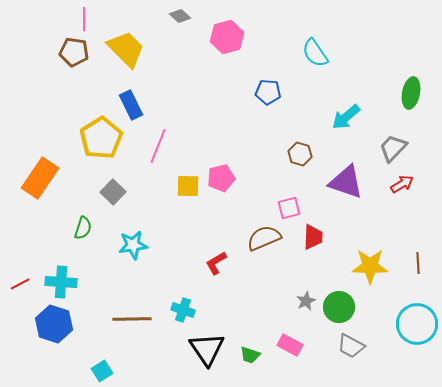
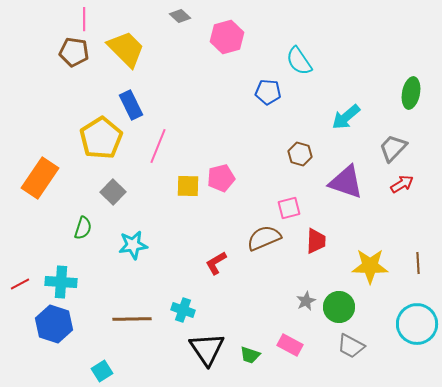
cyan semicircle at (315, 53): moved 16 px left, 8 px down
red trapezoid at (313, 237): moved 3 px right, 4 px down
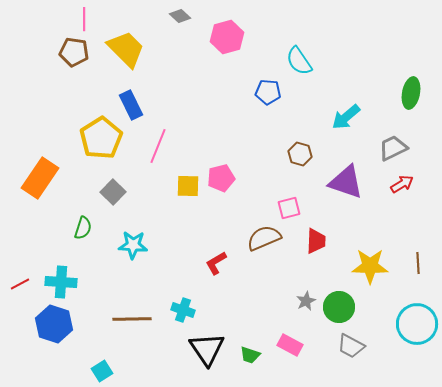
gray trapezoid at (393, 148): rotated 20 degrees clockwise
cyan star at (133, 245): rotated 12 degrees clockwise
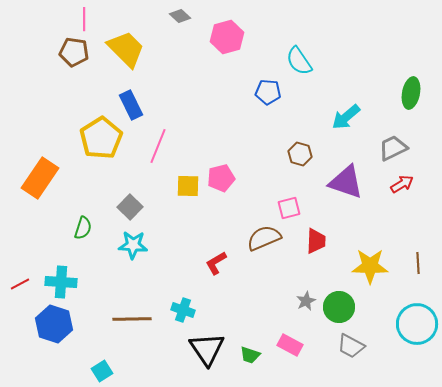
gray square at (113, 192): moved 17 px right, 15 px down
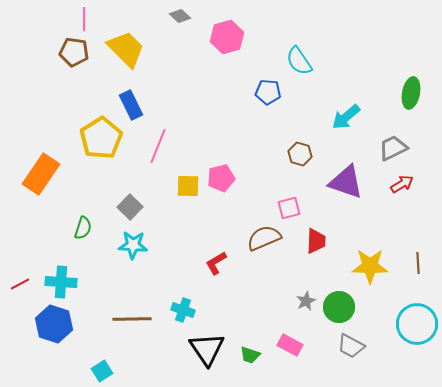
orange rectangle at (40, 178): moved 1 px right, 4 px up
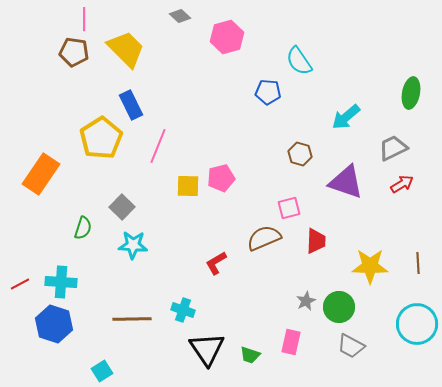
gray square at (130, 207): moved 8 px left
pink rectangle at (290, 345): moved 1 px right, 3 px up; rotated 75 degrees clockwise
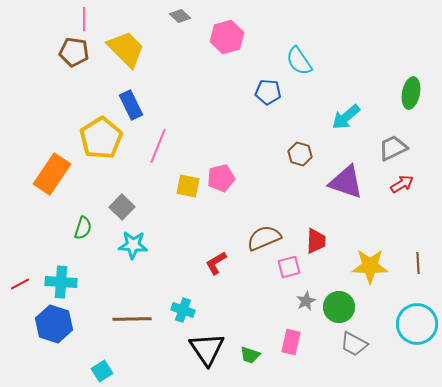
orange rectangle at (41, 174): moved 11 px right
yellow square at (188, 186): rotated 10 degrees clockwise
pink square at (289, 208): moved 59 px down
gray trapezoid at (351, 346): moved 3 px right, 2 px up
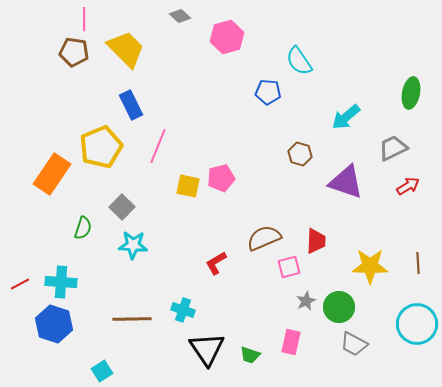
yellow pentagon at (101, 138): moved 9 px down; rotated 9 degrees clockwise
red arrow at (402, 184): moved 6 px right, 2 px down
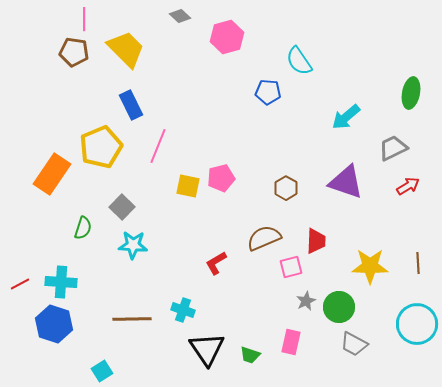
brown hexagon at (300, 154): moved 14 px left, 34 px down; rotated 15 degrees clockwise
pink square at (289, 267): moved 2 px right
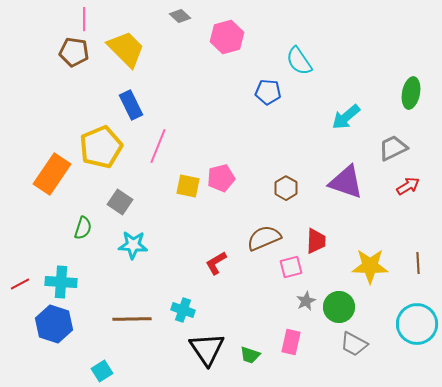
gray square at (122, 207): moved 2 px left, 5 px up; rotated 10 degrees counterclockwise
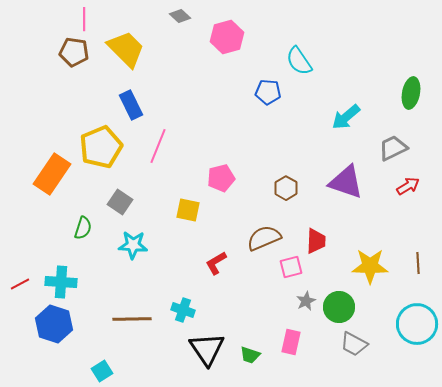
yellow square at (188, 186): moved 24 px down
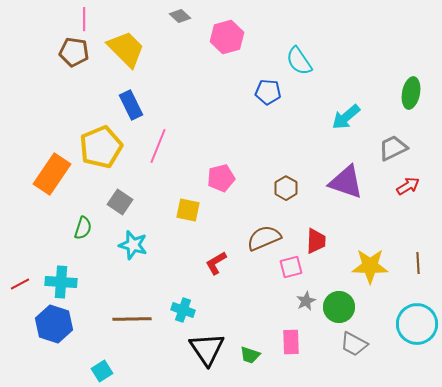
cyan star at (133, 245): rotated 12 degrees clockwise
pink rectangle at (291, 342): rotated 15 degrees counterclockwise
